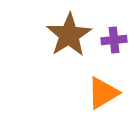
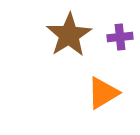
purple cross: moved 6 px right, 3 px up
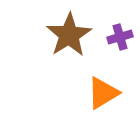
purple cross: rotated 10 degrees counterclockwise
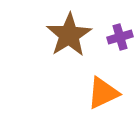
orange triangle: rotated 6 degrees clockwise
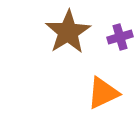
brown star: moved 1 px left, 3 px up
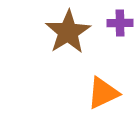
purple cross: moved 14 px up; rotated 15 degrees clockwise
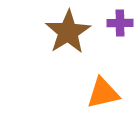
orange triangle: rotated 12 degrees clockwise
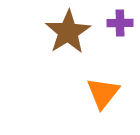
orange triangle: rotated 39 degrees counterclockwise
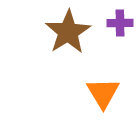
orange triangle: rotated 9 degrees counterclockwise
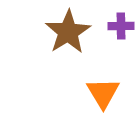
purple cross: moved 1 px right, 3 px down
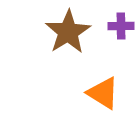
orange triangle: rotated 27 degrees counterclockwise
